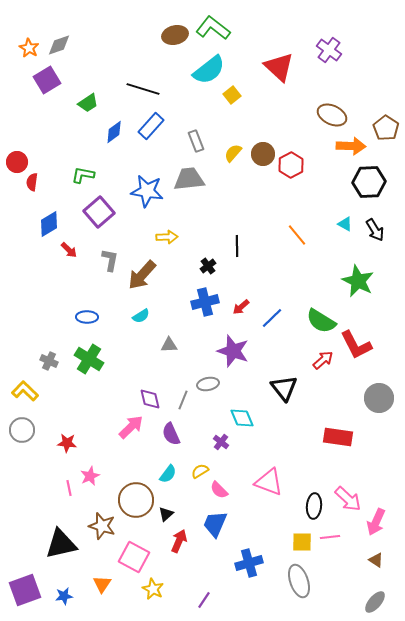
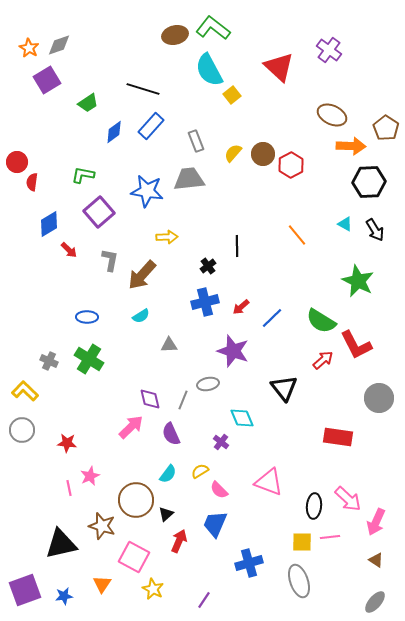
cyan semicircle at (209, 70): rotated 100 degrees clockwise
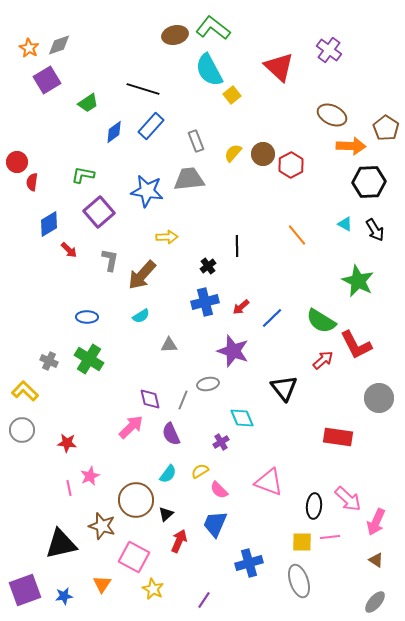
purple cross at (221, 442): rotated 21 degrees clockwise
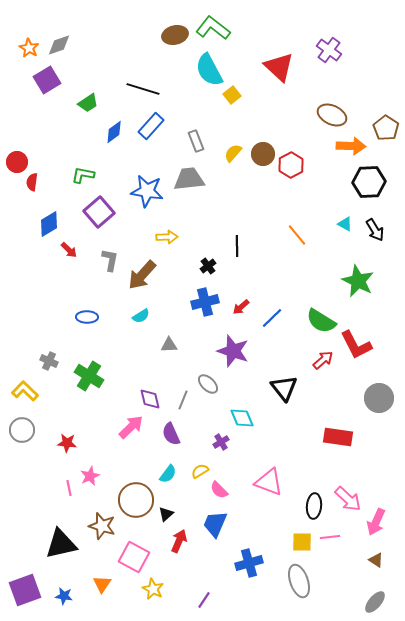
green cross at (89, 359): moved 17 px down
gray ellipse at (208, 384): rotated 55 degrees clockwise
blue star at (64, 596): rotated 18 degrees clockwise
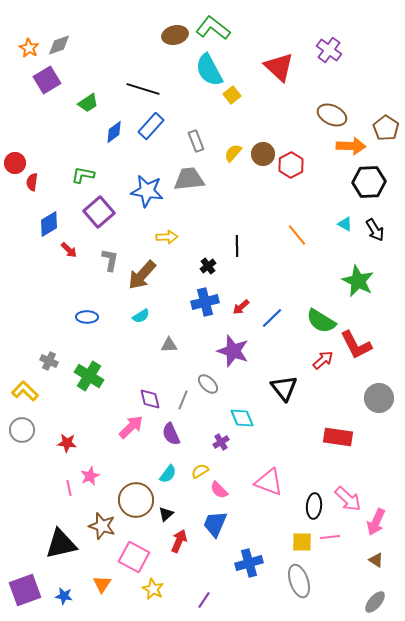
red circle at (17, 162): moved 2 px left, 1 px down
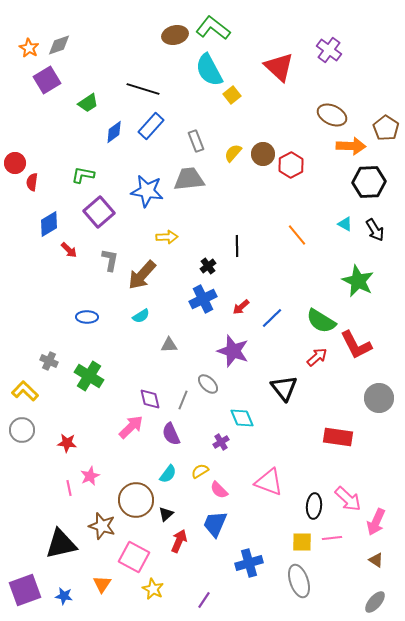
blue cross at (205, 302): moved 2 px left, 3 px up; rotated 12 degrees counterclockwise
red arrow at (323, 360): moved 6 px left, 3 px up
pink line at (330, 537): moved 2 px right, 1 px down
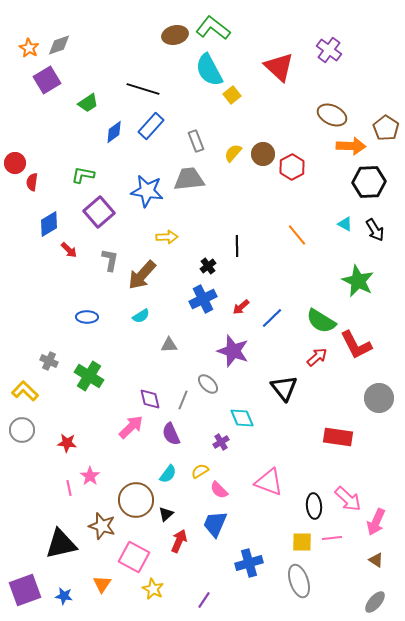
red hexagon at (291, 165): moved 1 px right, 2 px down
pink star at (90, 476): rotated 12 degrees counterclockwise
black ellipse at (314, 506): rotated 10 degrees counterclockwise
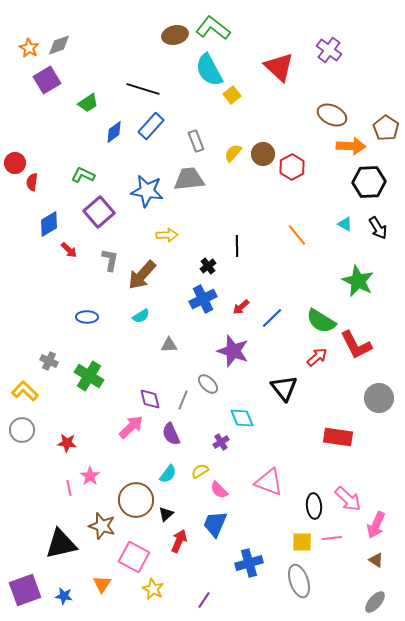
green L-shape at (83, 175): rotated 15 degrees clockwise
black arrow at (375, 230): moved 3 px right, 2 px up
yellow arrow at (167, 237): moved 2 px up
pink arrow at (376, 522): moved 3 px down
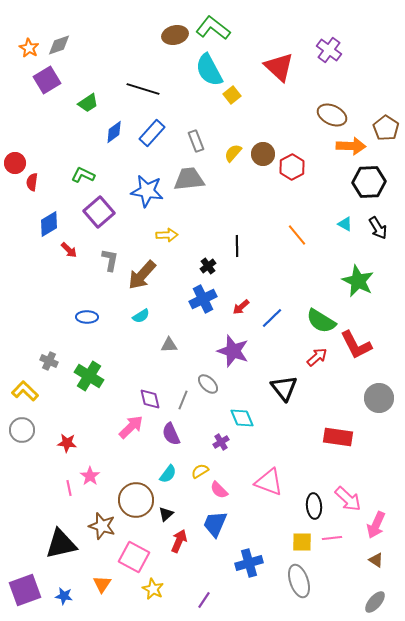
blue rectangle at (151, 126): moved 1 px right, 7 px down
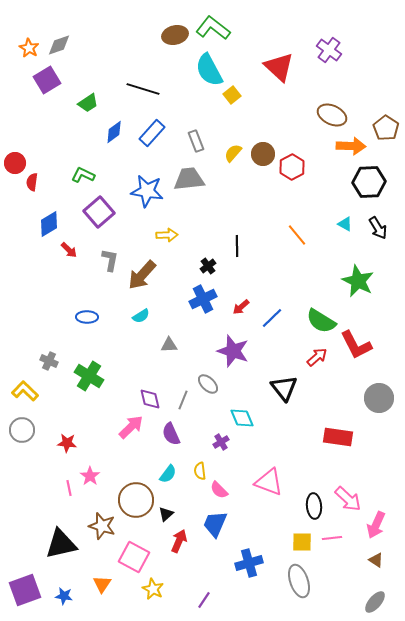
yellow semicircle at (200, 471): rotated 66 degrees counterclockwise
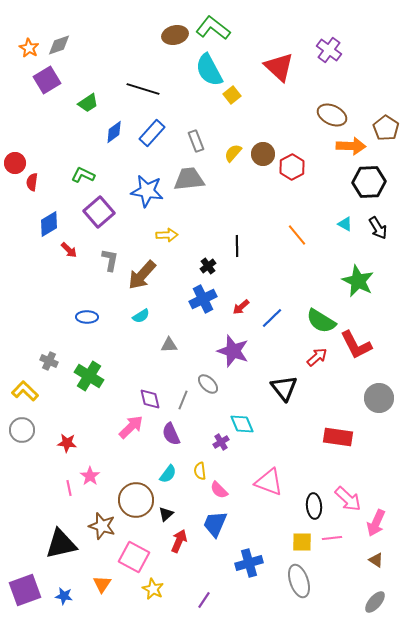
cyan diamond at (242, 418): moved 6 px down
pink arrow at (376, 525): moved 2 px up
